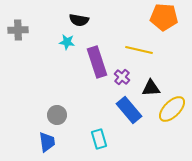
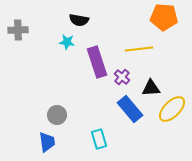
yellow line: moved 1 px up; rotated 20 degrees counterclockwise
blue rectangle: moved 1 px right, 1 px up
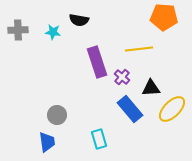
cyan star: moved 14 px left, 10 px up
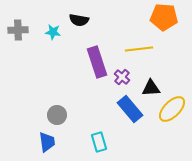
cyan rectangle: moved 3 px down
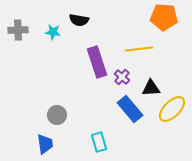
blue trapezoid: moved 2 px left, 2 px down
